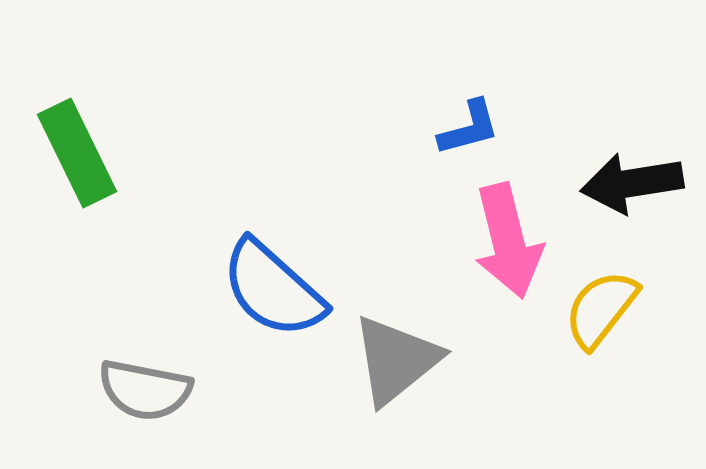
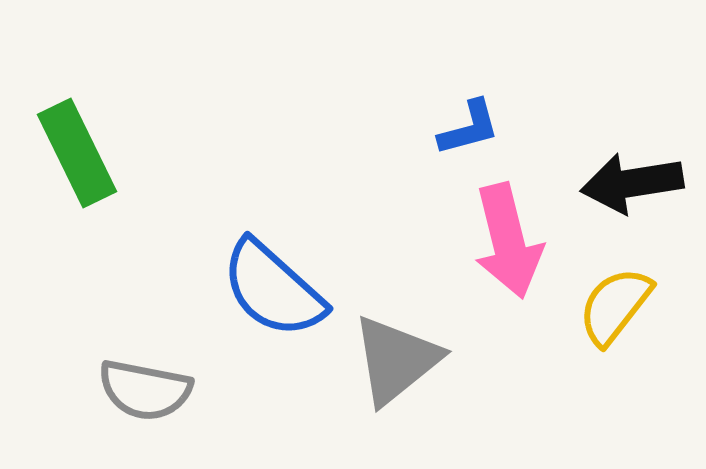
yellow semicircle: moved 14 px right, 3 px up
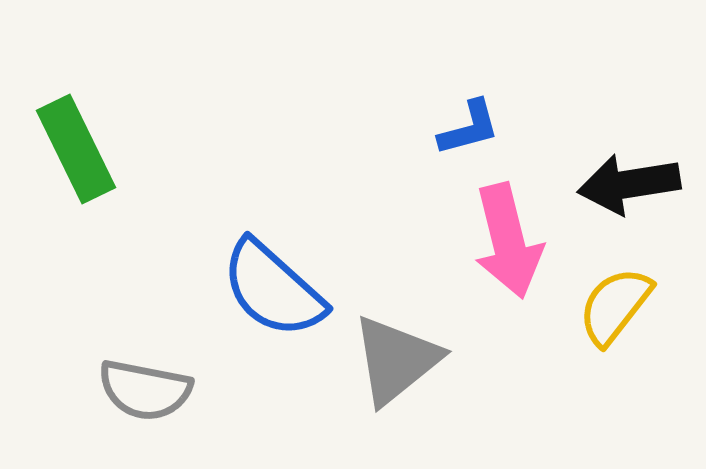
green rectangle: moved 1 px left, 4 px up
black arrow: moved 3 px left, 1 px down
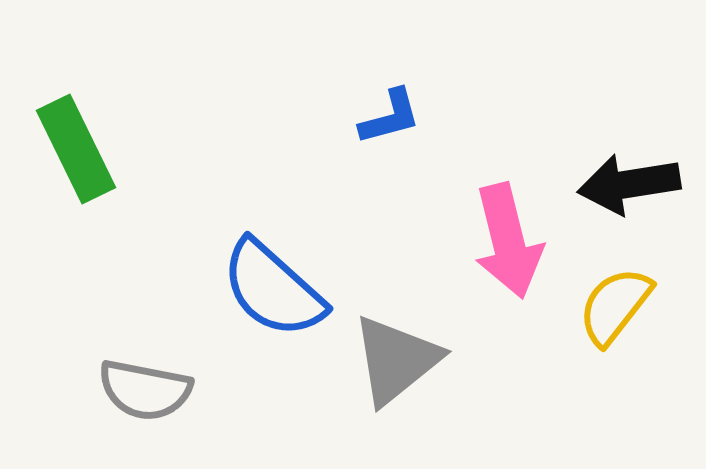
blue L-shape: moved 79 px left, 11 px up
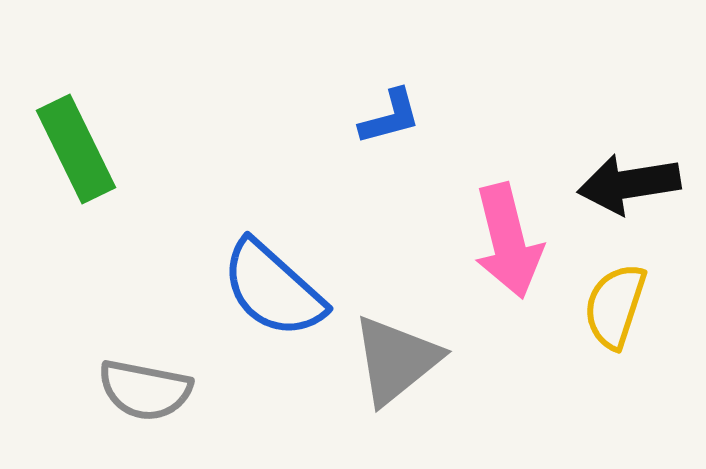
yellow semicircle: rotated 20 degrees counterclockwise
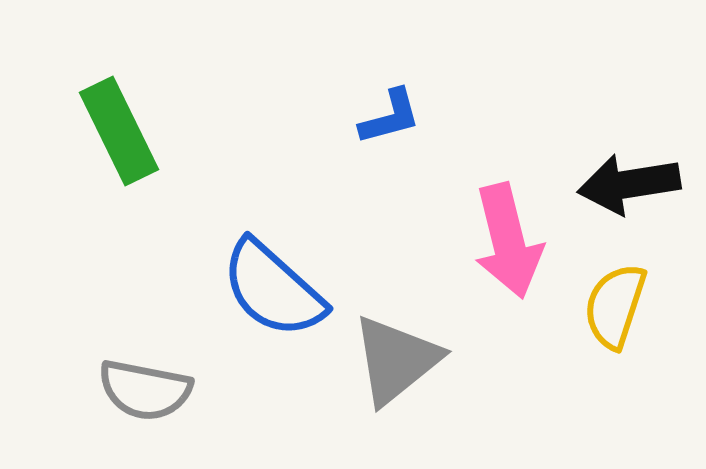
green rectangle: moved 43 px right, 18 px up
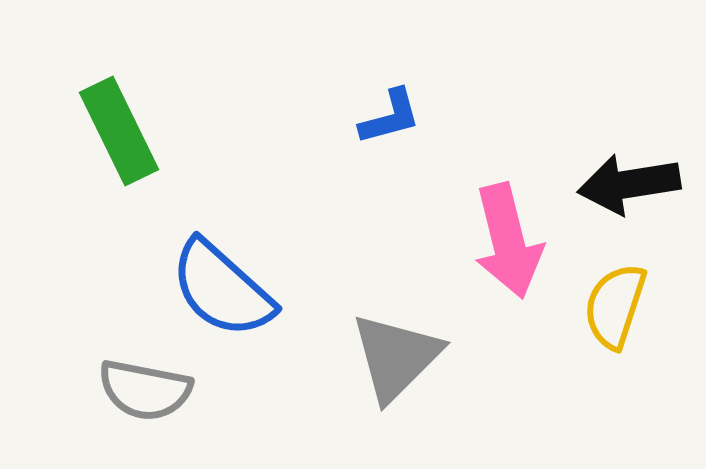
blue semicircle: moved 51 px left
gray triangle: moved 3 px up; rotated 6 degrees counterclockwise
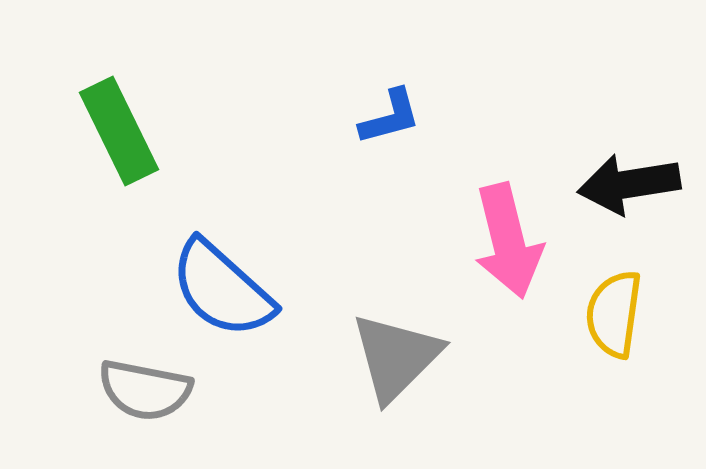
yellow semicircle: moved 1 px left, 8 px down; rotated 10 degrees counterclockwise
